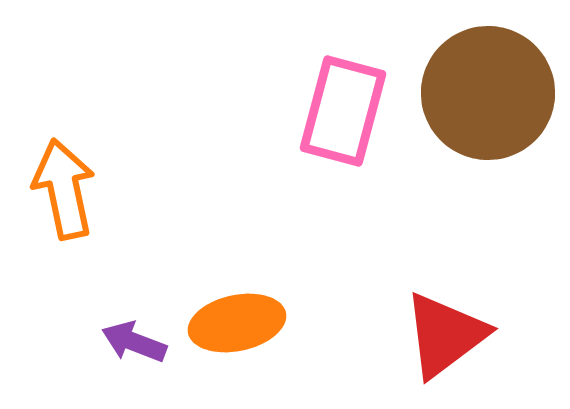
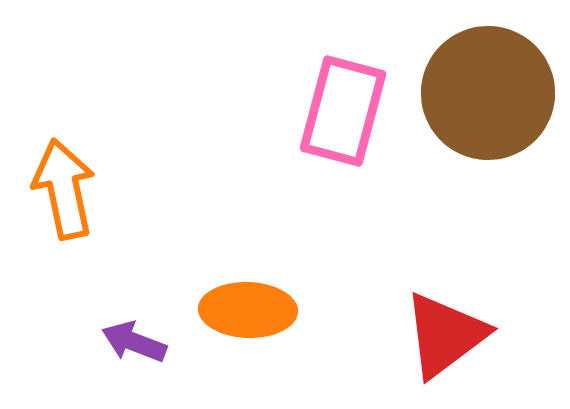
orange ellipse: moved 11 px right, 13 px up; rotated 14 degrees clockwise
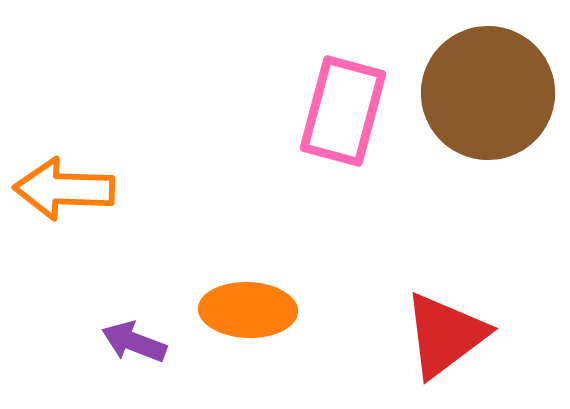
orange arrow: rotated 76 degrees counterclockwise
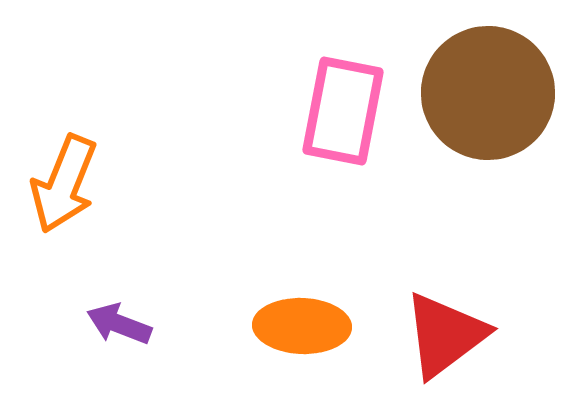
pink rectangle: rotated 4 degrees counterclockwise
orange arrow: moved 5 px up; rotated 70 degrees counterclockwise
orange ellipse: moved 54 px right, 16 px down
purple arrow: moved 15 px left, 18 px up
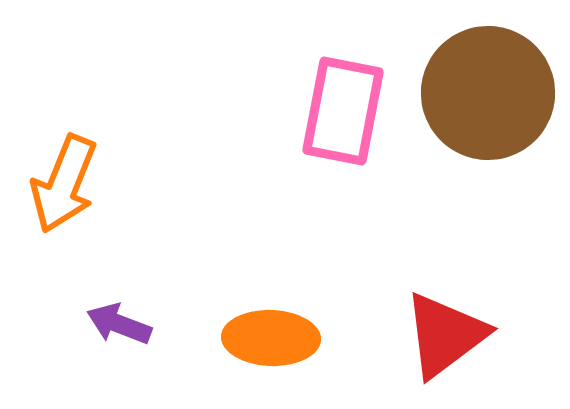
orange ellipse: moved 31 px left, 12 px down
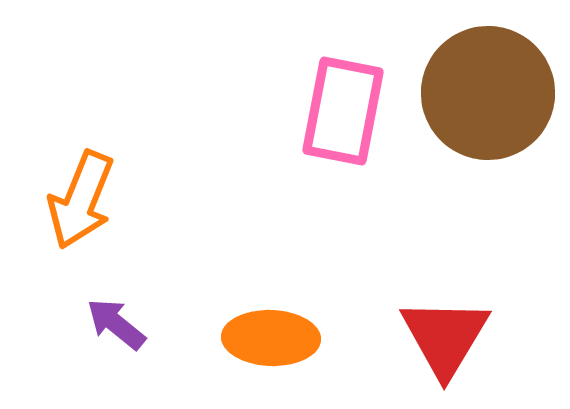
orange arrow: moved 17 px right, 16 px down
purple arrow: moved 3 px left; rotated 18 degrees clockwise
red triangle: moved 2 px down; rotated 22 degrees counterclockwise
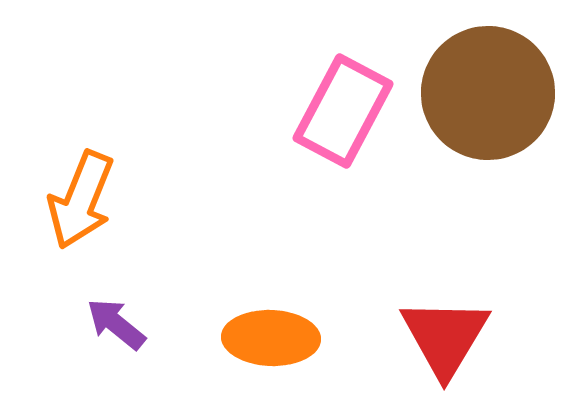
pink rectangle: rotated 17 degrees clockwise
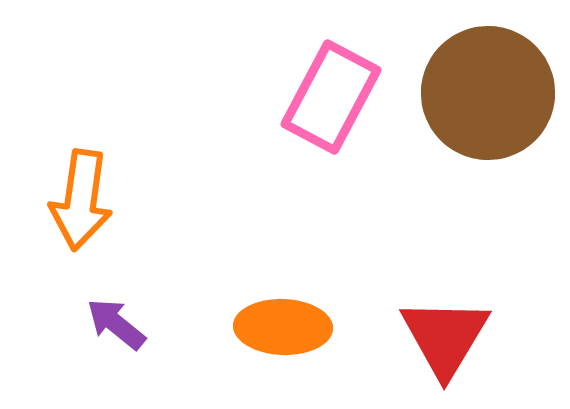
pink rectangle: moved 12 px left, 14 px up
orange arrow: rotated 14 degrees counterclockwise
orange ellipse: moved 12 px right, 11 px up
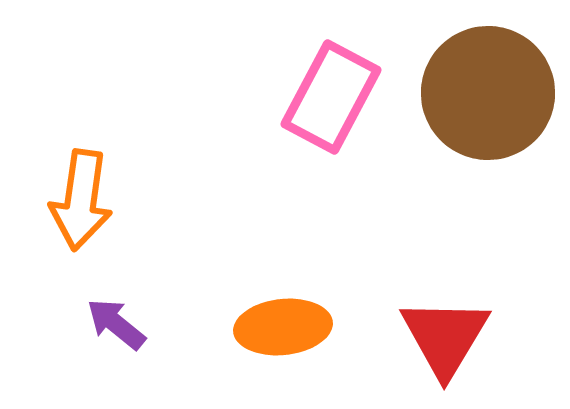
orange ellipse: rotated 8 degrees counterclockwise
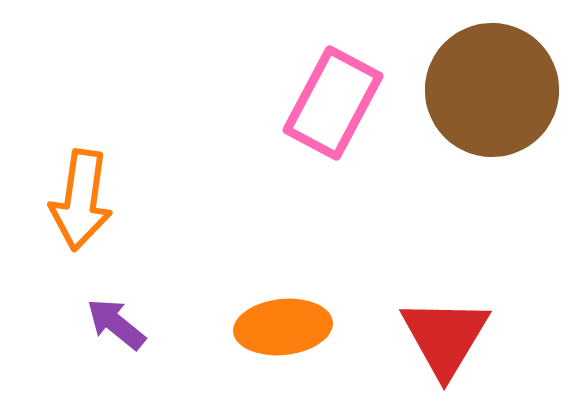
brown circle: moved 4 px right, 3 px up
pink rectangle: moved 2 px right, 6 px down
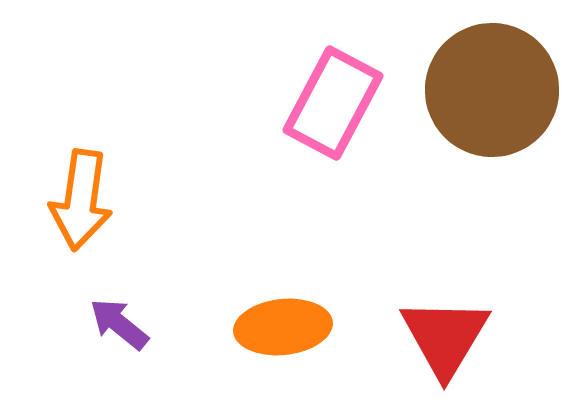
purple arrow: moved 3 px right
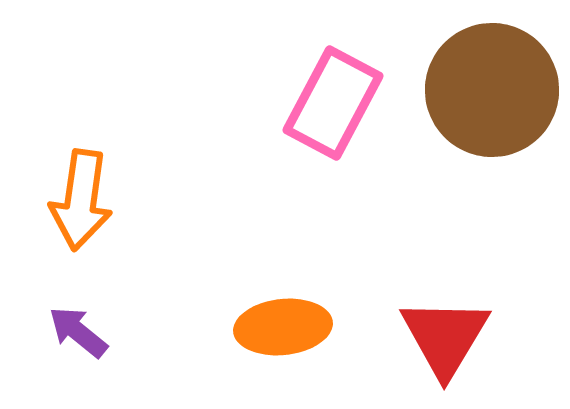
purple arrow: moved 41 px left, 8 px down
